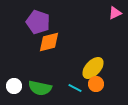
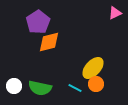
purple pentagon: rotated 20 degrees clockwise
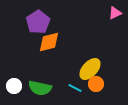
yellow ellipse: moved 3 px left, 1 px down
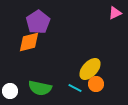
orange diamond: moved 20 px left
white circle: moved 4 px left, 5 px down
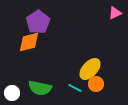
white circle: moved 2 px right, 2 px down
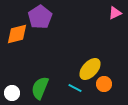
purple pentagon: moved 2 px right, 5 px up
orange diamond: moved 12 px left, 8 px up
orange circle: moved 8 px right
green semicircle: rotated 100 degrees clockwise
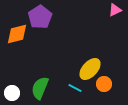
pink triangle: moved 3 px up
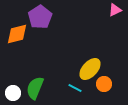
green semicircle: moved 5 px left
white circle: moved 1 px right
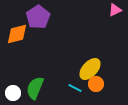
purple pentagon: moved 2 px left
orange circle: moved 8 px left
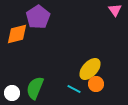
pink triangle: rotated 40 degrees counterclockwise
cyan line: moved 1 px left, 1 px down
white circle: moved 1 px left
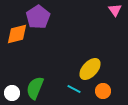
orange circle: moved 7 px right, 7 px down
